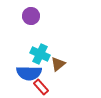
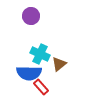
brown triangle: moved 1 px right
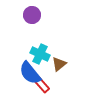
purple circle: moved 1 px right, 1 px up
blue semicircle: moved 1 px right; rotated 50 degrees clockwise
red rectangle: moved 1 px right, 2 px up
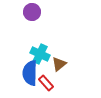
purple circle: moved 3 px up
blue semicircle: rotated 40 degrees clockwise
red rectangle: moved 4 px right, 2 px up
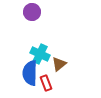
red rectangle: rotated 21 degrees clockwise
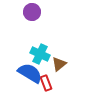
blue semicircle: rotated 120 degrees clockwise
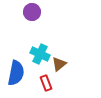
blue semicircle: moved 14 px left; rotated 70 degrees clockwise
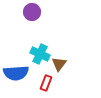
brown triangle: rotated 14 degrees counterclockwise
blue semicircle: rotated 75 degrees clockwise
red rectangle: rotated 42 degrees clockwise
